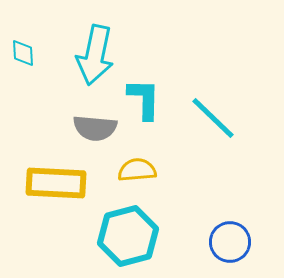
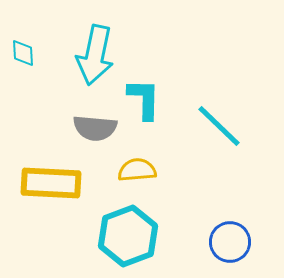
cyan line: moved 6 px right, 8 px down
yellow rectangle: moved 5 px left
cyan hexagon: rotated 6 degrees counterclockwise
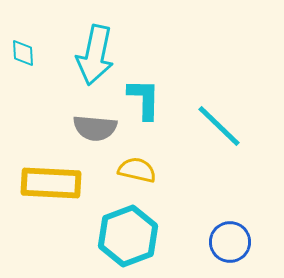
yellow semicircle: rotated 18 degrees clockwise
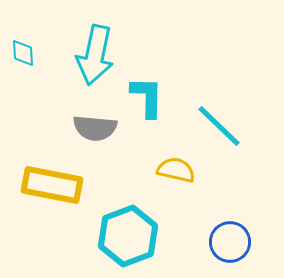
cyan L-shape: moved 3 px right, 2 px up
yellow semicircle: moved 39 px right
yellow rectangle: moved 1 px right, 2 px down; rotated 8 degrees clockwise
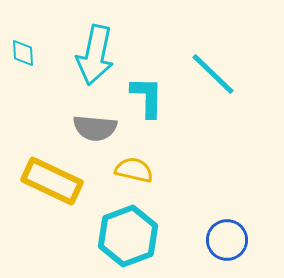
cyan line: moved 6 px left, 52 px up
yellow semicircle: moved 42 px left
yellow rectangle: moved 4 px up; rotated 14 degrees clockwise
blue circle: moved 3 px left, 2 px up
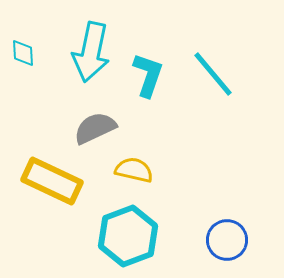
cyan arrow: moved 4 px left, 3 px up
cyan line: rotated 6 degrees clockwise
cyan L-shape: moved 1 px right, 22 px up; rotated 18 degrees clockwise
gray semicircle: rotated 150 degrees clockwise
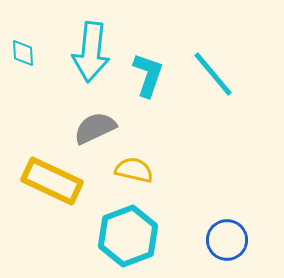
cyan arrow: rotated 6 degrees counterclockwise
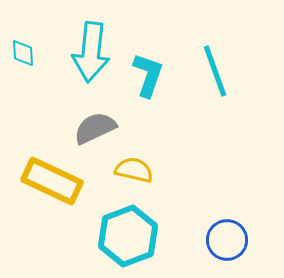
cyan line: moved 2 px right, 3 px up; rotated 20 degrees clockwise
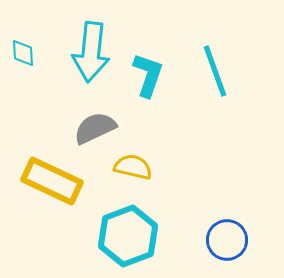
yellow semicircle: moved 1 px left, 3 px up
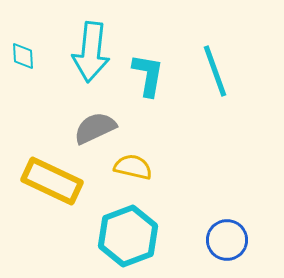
cyan diamond: moved 3 px down
cyan L-shape: rotated 9 degrees counterclockwise
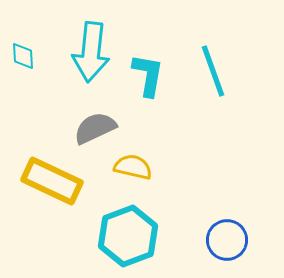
cyan line: moved 2 px left
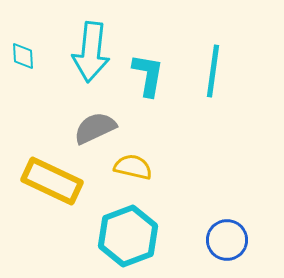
cyan line: rotated 28 degrees clockwise
